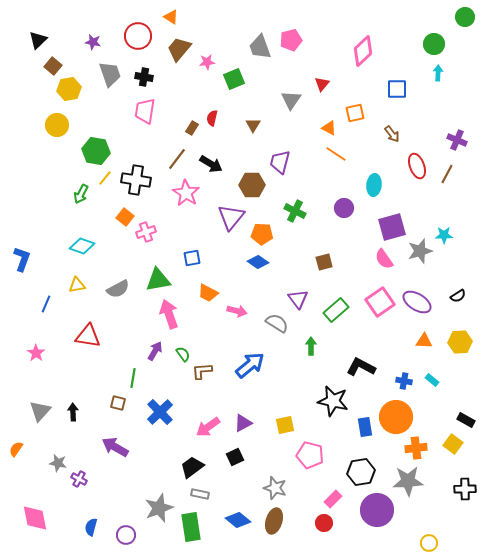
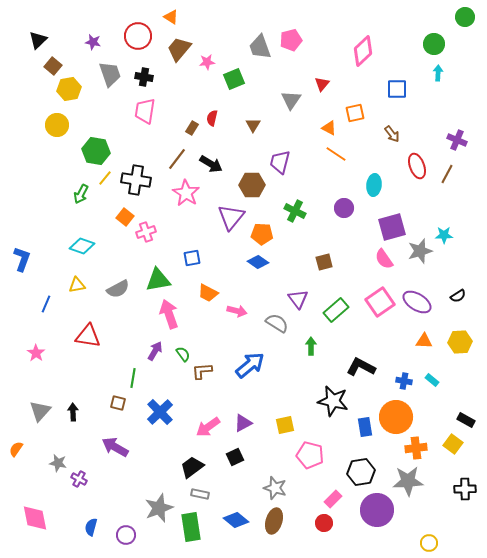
blue diamond at (238, 520): moved 2 px left
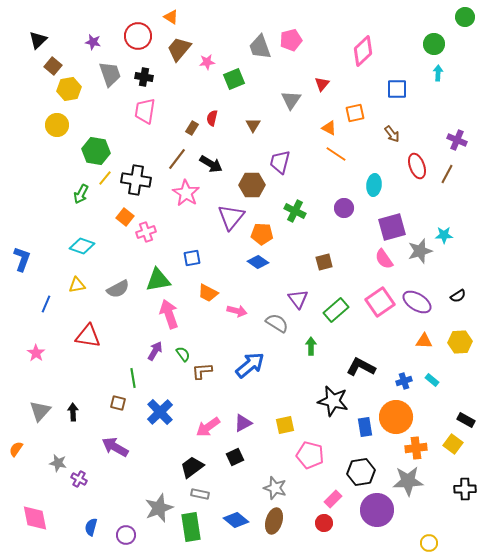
green line at (133, 378): rotated 18 degrees counterclockwise
blue cross at (404, 381): rotated 28 degrees counterclockwise
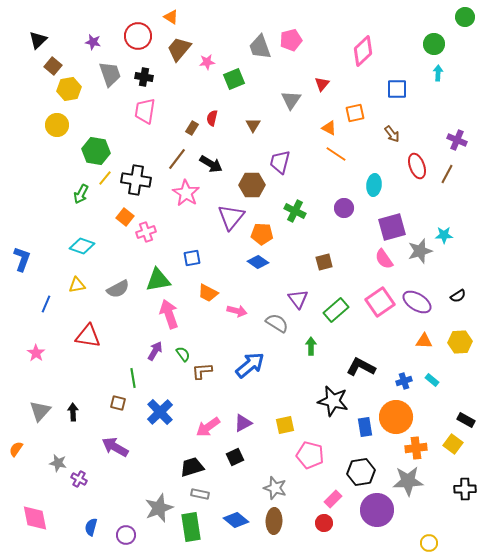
black trapezoid at (192, 467): rotated 20 degrees clockwise
brown ellipse at (274, 521): rotated 15 degrees counterclockwise
